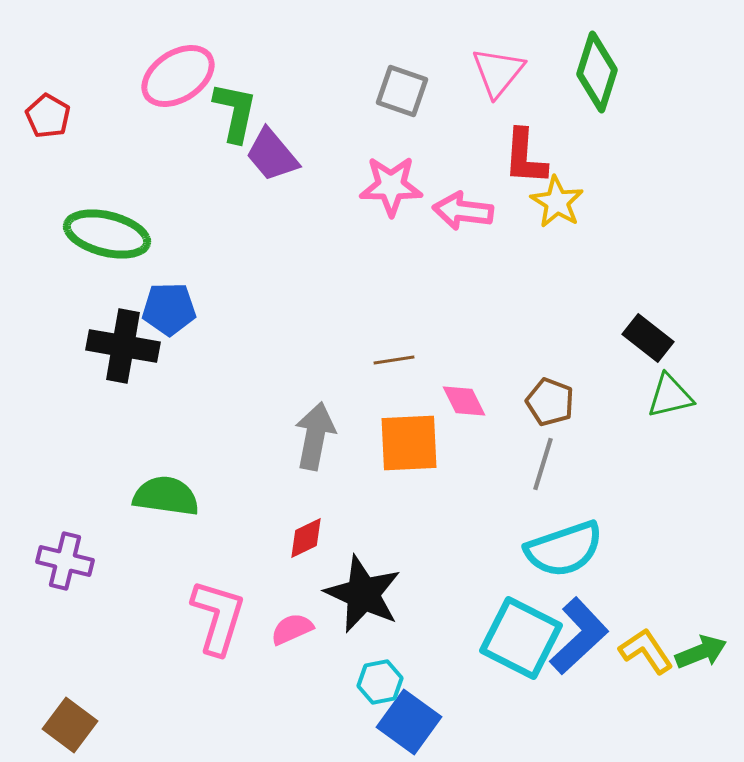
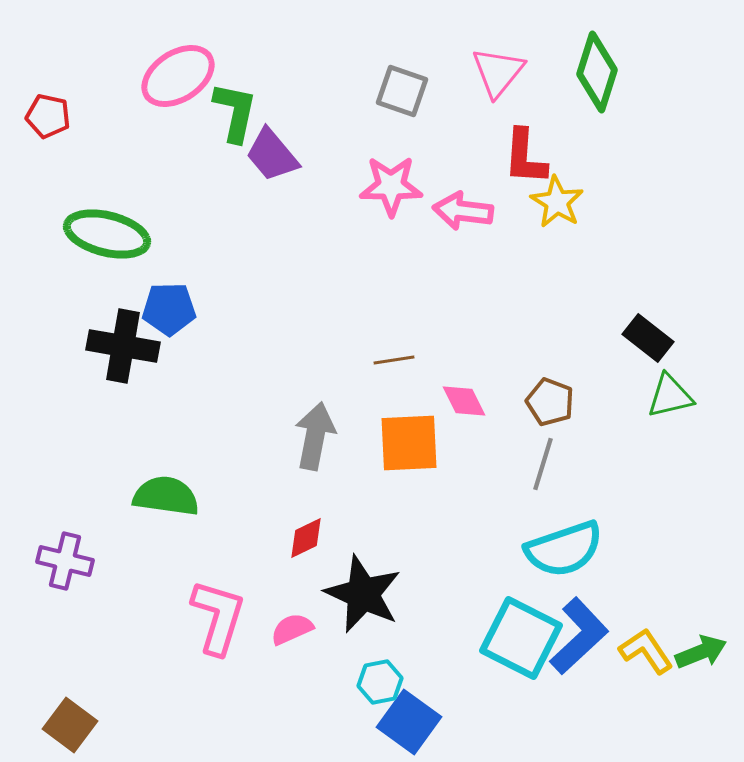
red pentagon: rotated 18 degrees counterclockwise
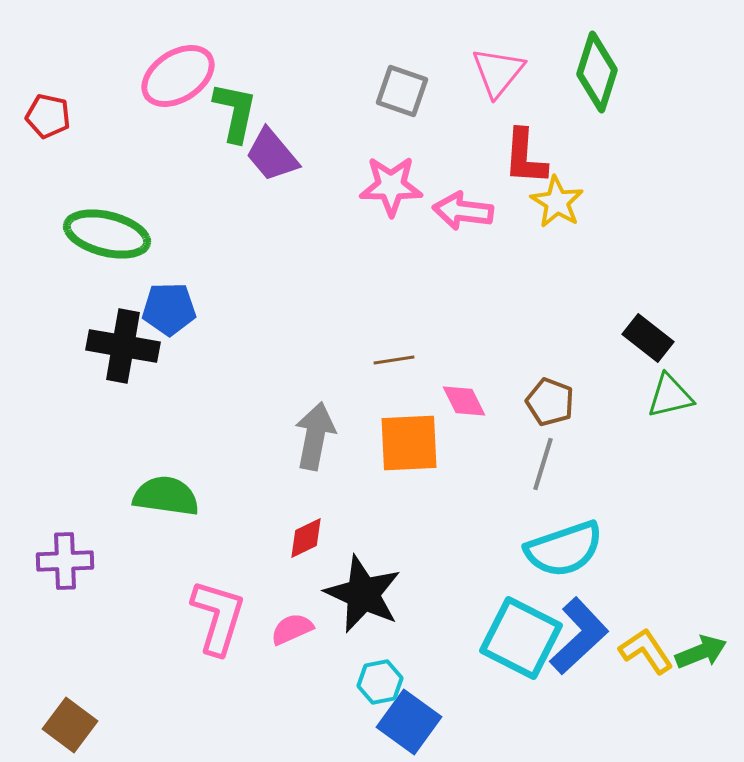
purple cross: rotated 16 degrees counterclockwise
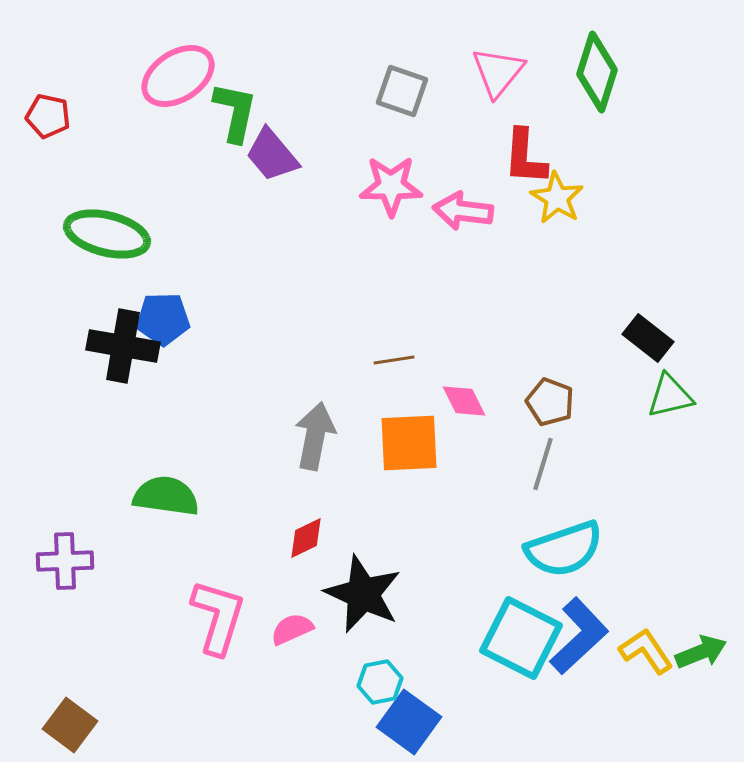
yellow star: moved 4 px up
blue pentagon: moved 6 px left, 10 px down
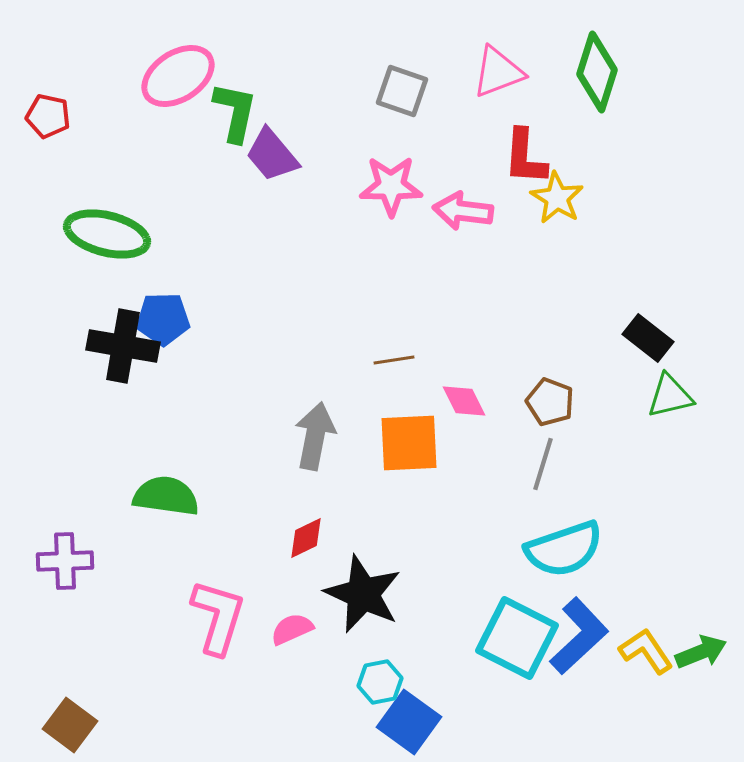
pink triangle: rotated 30 degrees clockwise
cyan square: moved 4 px left
